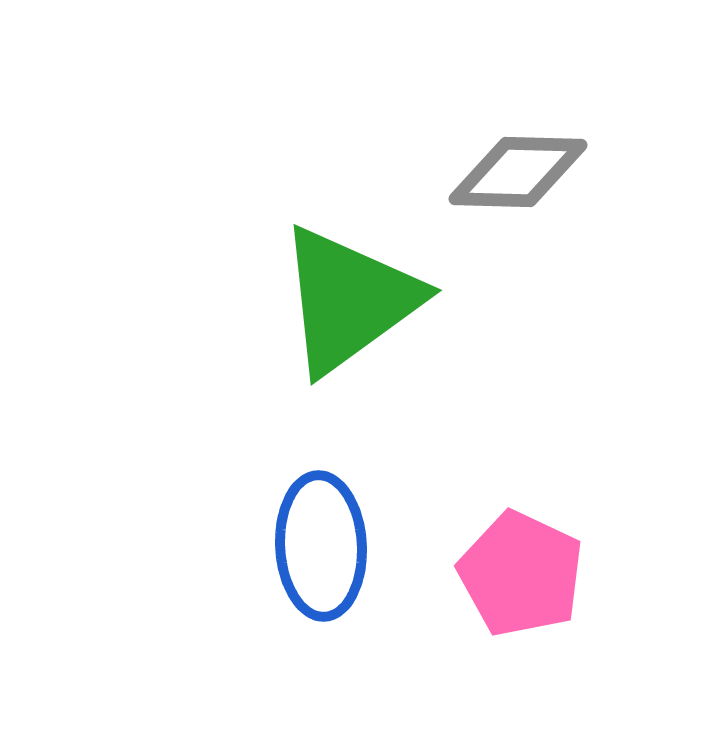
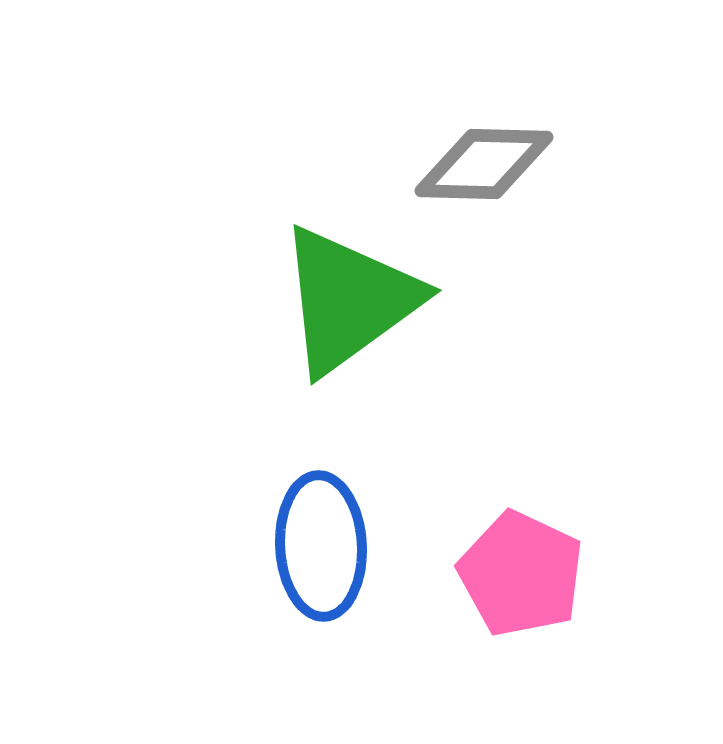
gray diamond: moved 34 px left, 8 px up
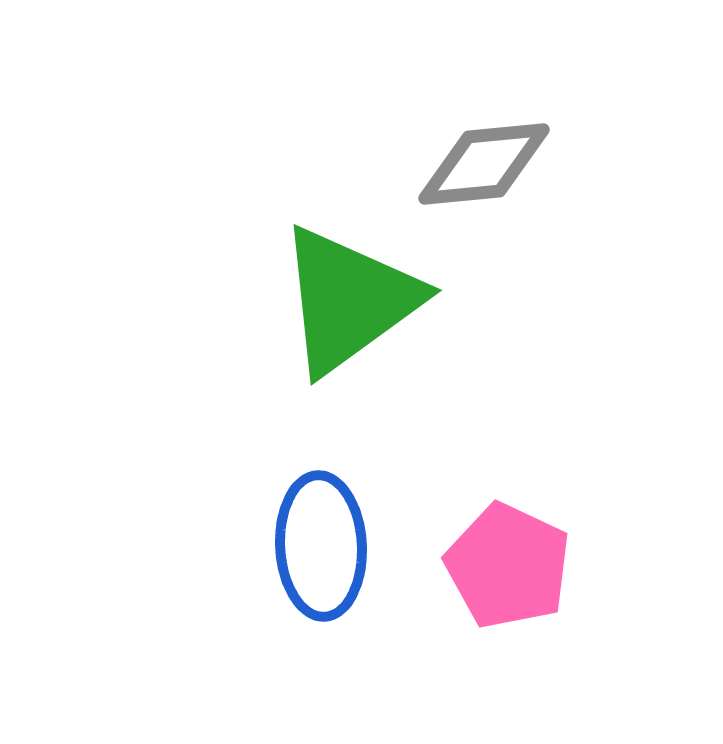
gray diamond: rotated 7 degrees counterclockwise
pink pentagon: moved 13 px left, 8 px up
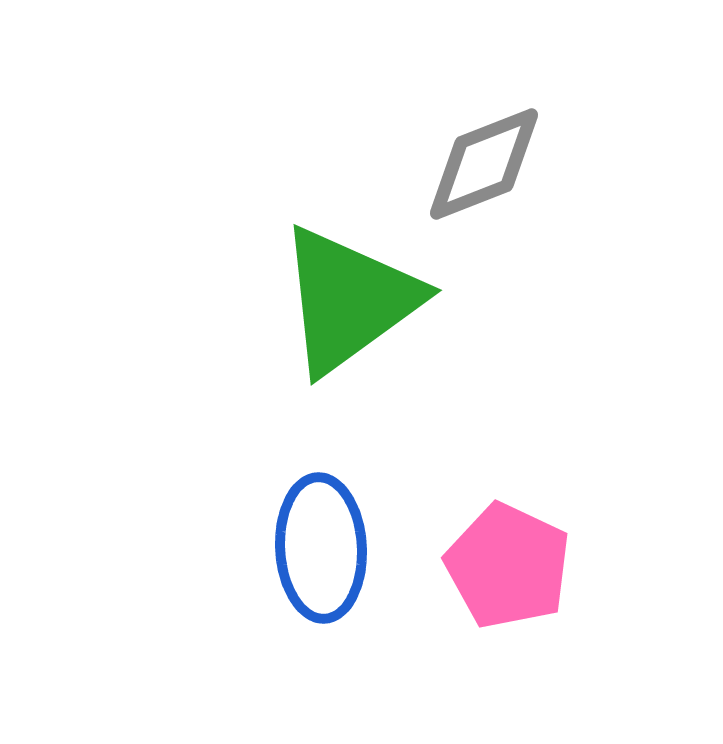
gray diamond: rotated 16 degrees counterclockwise
blue ellipse: moved 2 px down
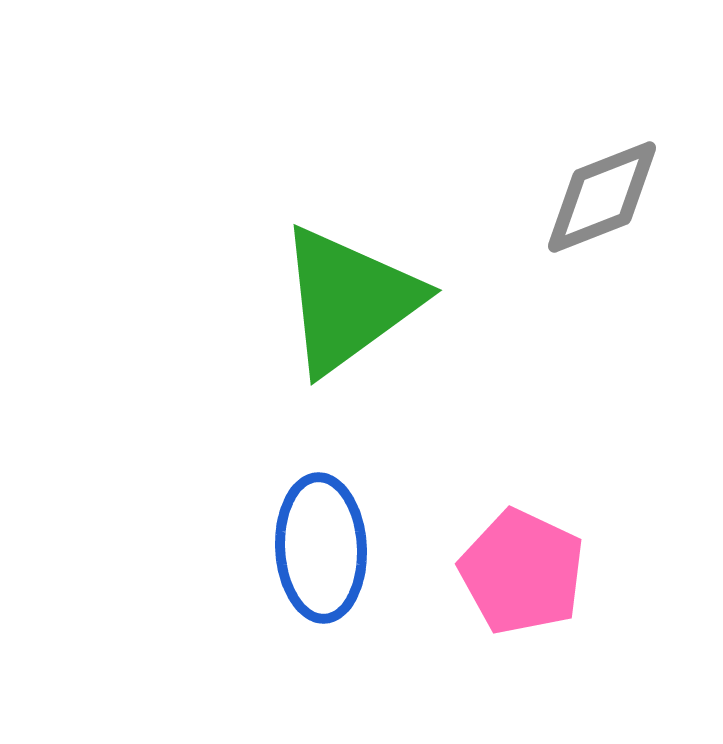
gray diamond: moved 118 px right, 33 px down
pink pentagon: moved 14 px right, 6 px down
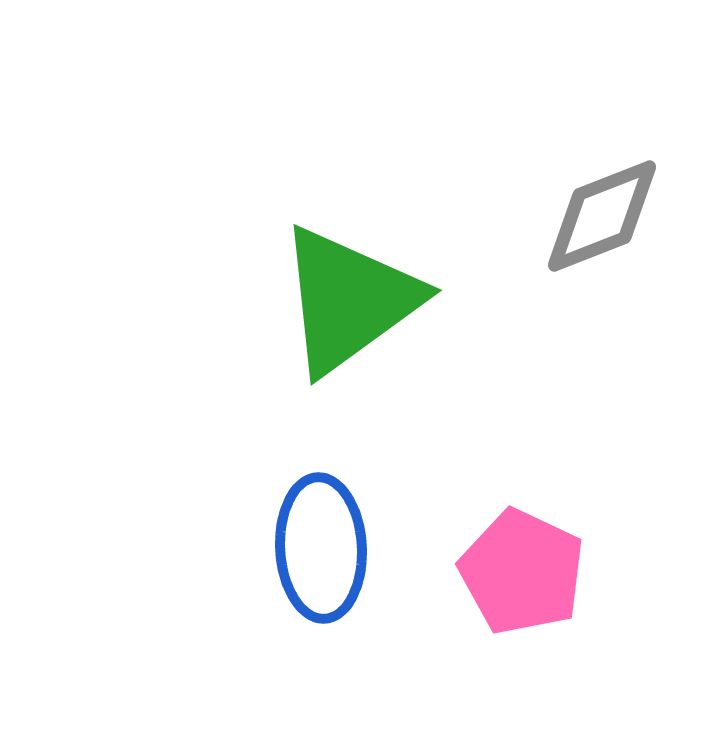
gray diamond: moved 19 px down
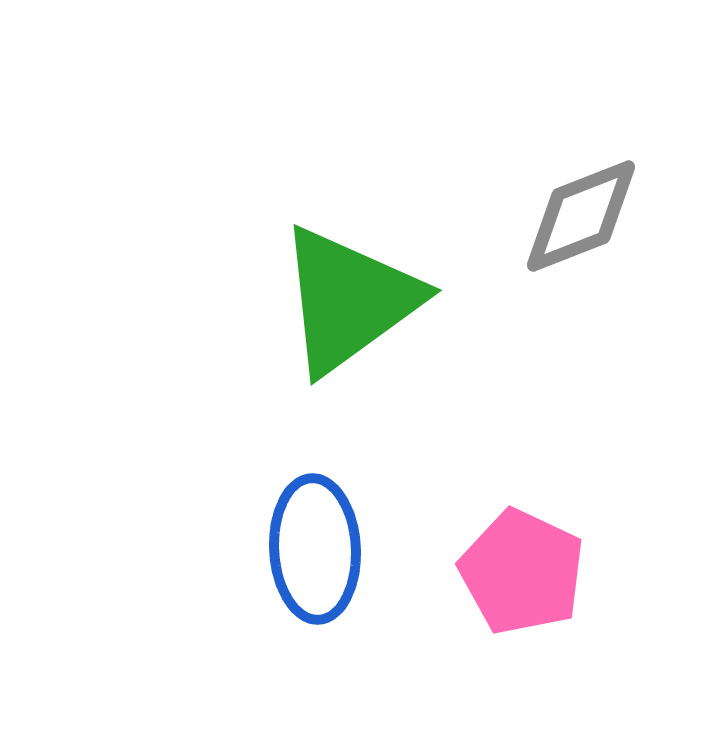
gray diamond: moved 21 px left
blue ellipse: moved 6 px left, 1 px down
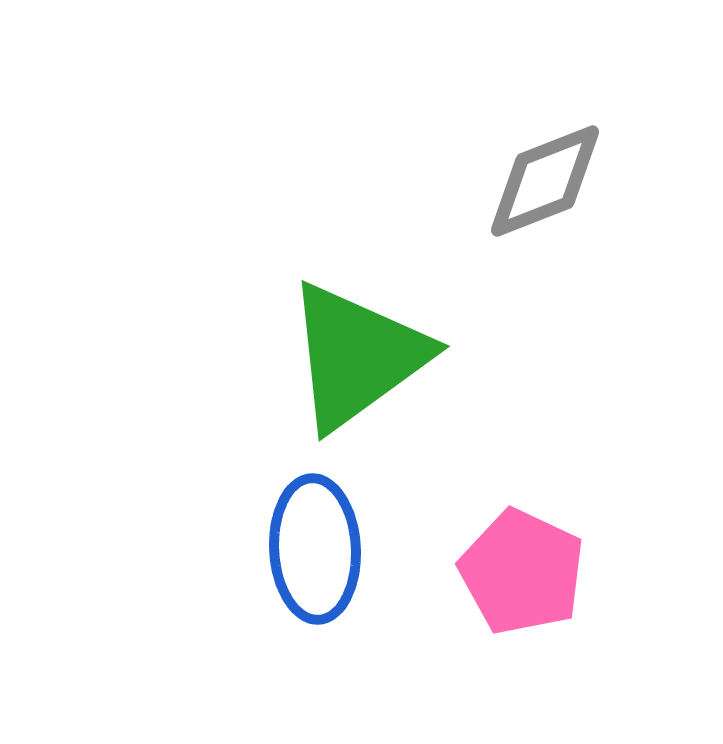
gray diamond: moved 36 px left, 35 px up
green triangle: moved 8 px right, 56 px down
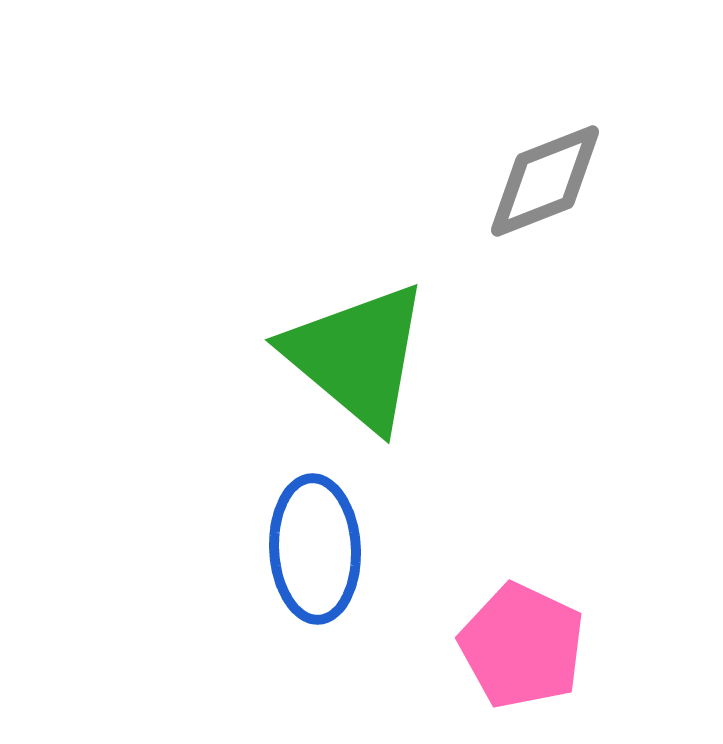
green triangle: rotated 44 degrees counterclockwise
pink pentagon: moved 74 px down
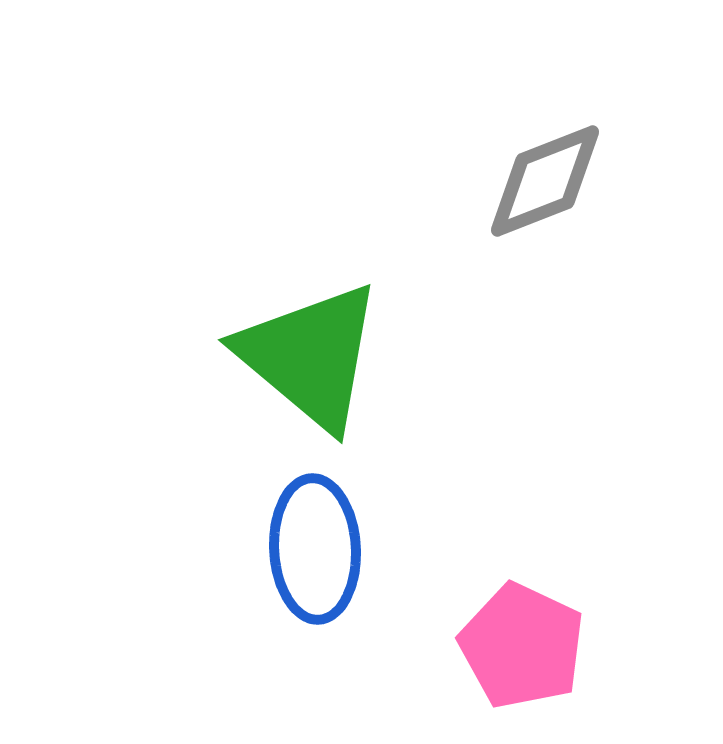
green triangle: moved 47 px left
